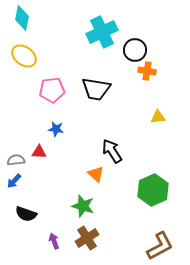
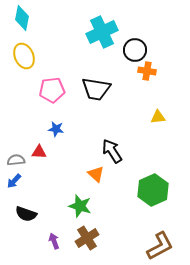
yellow ellipse: rotated 30 degrees clockwise
green star: moved 3 px left
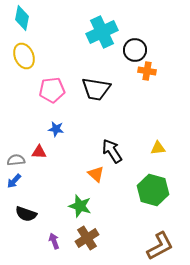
yellow triangle: moved 31 px down
green hexagon: rotated 20 degrees counterclockwise
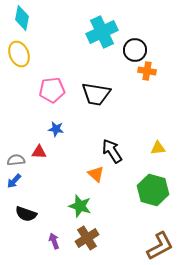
yellow ellipse: moved 5 px left, 2 px up
black trapezoid: moved 5 px down
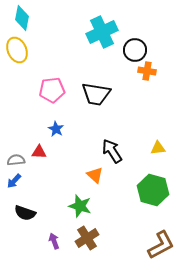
yellow ellipse: moved 2 px left, 4 px up
blue star: rotated 21 degrees clockwise
orange triangle: moved 1 px left, 1 px down
black semicircle: moved 1 px left, 1 px up
brown L-shape: moved 1 px right, 1 px up
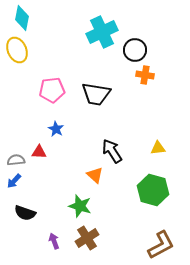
orange cross: moved 2 px left, 4 px down
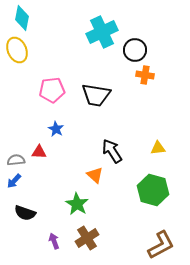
black trapezoid: moved 1 px down
green star: moved 3 px left, 2 px up; rotated 15 degrees clockwise
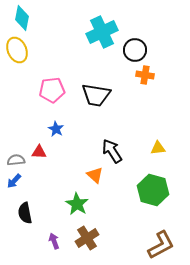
black semicircle: rotated 60 degrees clockwise
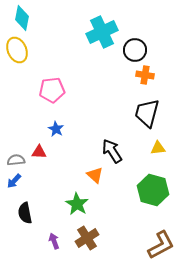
black trapezoid: moved 51 px right, 18 px down; rotated 96 degrees clockwise
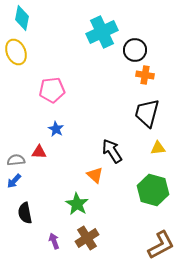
yellow ellipse: moved 1 px left, 2 px down
